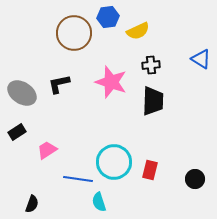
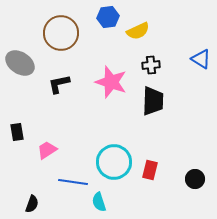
brown circle: moved 13 px left
gray ellipse: moved 2 px left, 30 px up
black rectangle: rotated 66 degrees counterclockwise
blue line: moved 5 px left, 3 px down
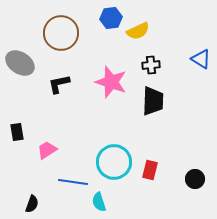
blue hexagon: moved 3 px right, 1 px down
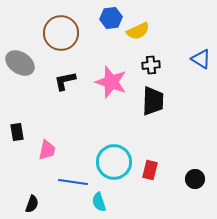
black L-shape: moved 6 px right, 3 px up
pink trapezoid: rotated 135 degrees clockwise
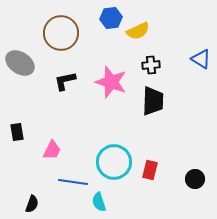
pink trapezoid: moved 5 px right; rotated 15 degrees clockwise
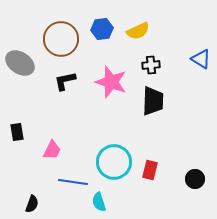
blue hexagon: moved 9 px left, 11 px down
brown circle: moved 6 px down
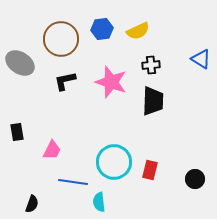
cyan semicircle: rotated 12 degrees clockwise
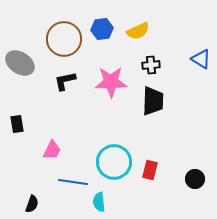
brown circle: moved 3 px right
pink star: rotated 20 degrees counterclockwise
black rectangle: moved 8 px up
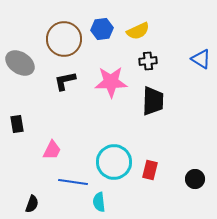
black cross: moved 3 px left, 4 px up
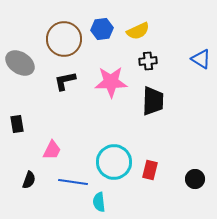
black semicircle: moved 3 px left, 24 px up
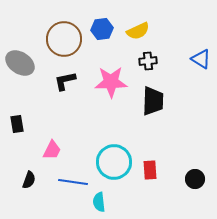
red rectangle: rotated 18 degrees counterclockwise
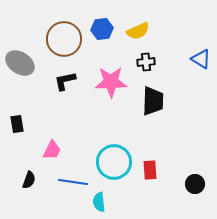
black cross: moved 2 px left, 1 px down
black circle: moved 5 px down
